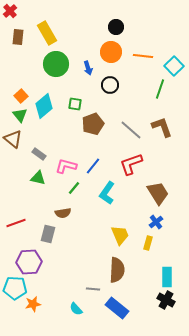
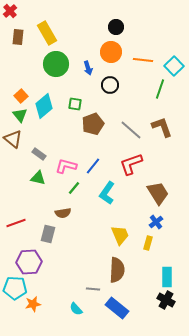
orange line at (143, 56): moved 4 px down
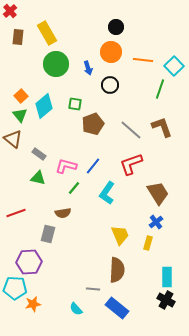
red line at (16, 223): moved 10 px up
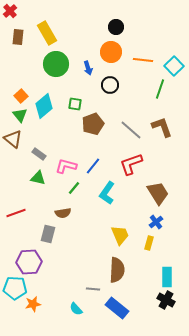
yellow rectangle at (148, 243): moved 1 px right
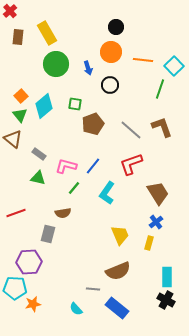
brown semicircle at (117, 270): moved 1 px right, 1 px down; rotated 65 degrees clockwise
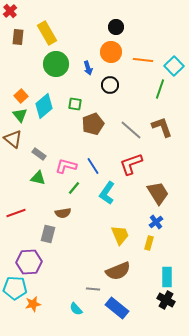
blue line at (93, 166): rotated 72 degrees counterclockwise
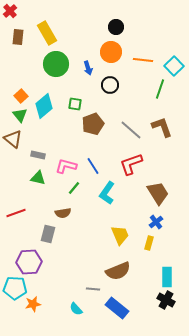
gray rectangle at (39, 154): moved 1 px left, 1 px down; rotated 24 degrees counterclockwise
